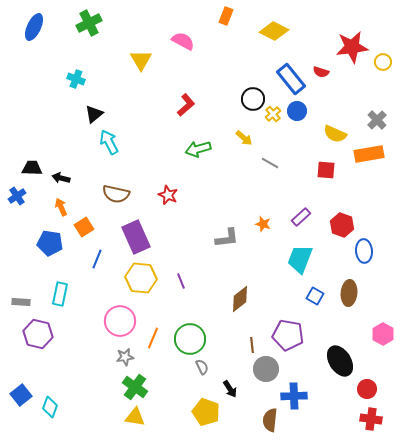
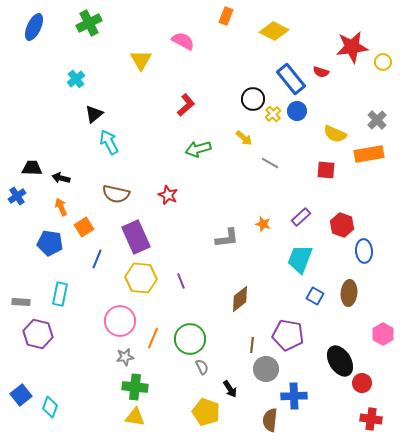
cyan cross at (76, 79): rotated 30 degrees clockwise
brown line at (252, 345): rotated 14 degrees clockwise
green cross at (135, 387): rotated 30 degrees counterclockwise
red circle at (367, 389): moved 5 px left, 6 px up
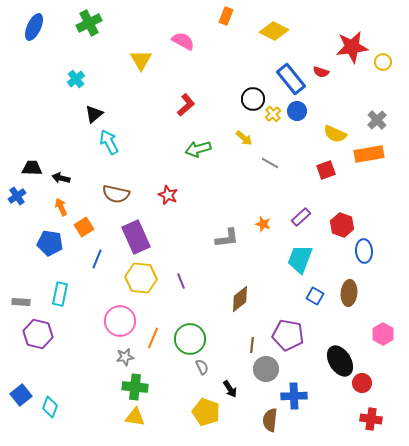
red square at (326, 170): rotated 24 degrees counterclockwise
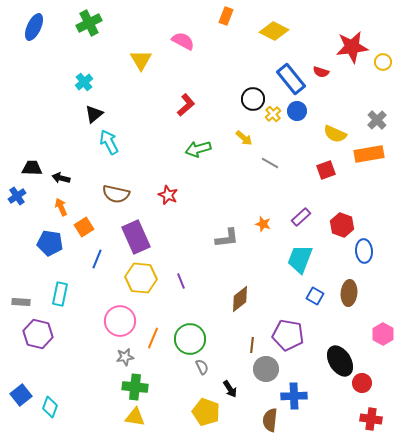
cyan cross at (76, 79): moved 8 px right, 3 px down
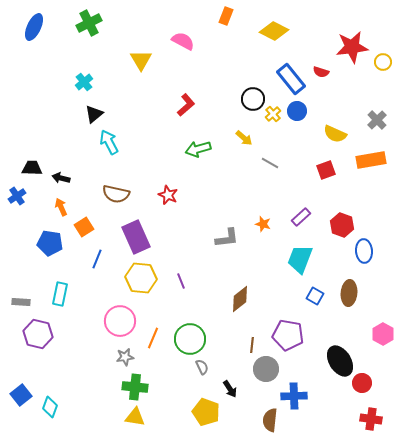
orange rectangle at (369, 154): moved 2 px right, 6 px down
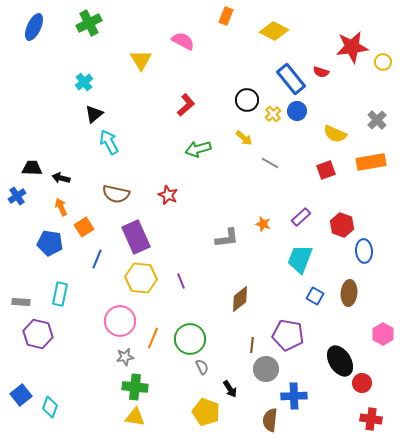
black circle at (253, 99): moved 6 px left, 1 px down
orange rectangle at (371, 160): moved 2 px down
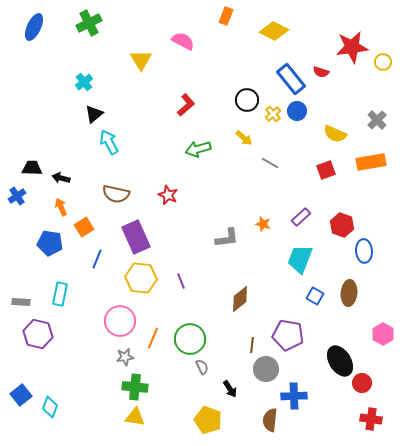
yellow pentagon at (206, 412): moved 2 px right, 8 px down
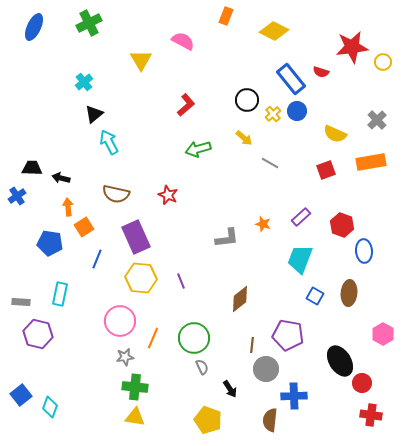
orange arrow at (61, 207): moved 7 px right; rotated 18 degrees clockwise
green circle at (190, 339): moved 4 px right, 1 px up
red cross at (371, 419): moved 4 px up
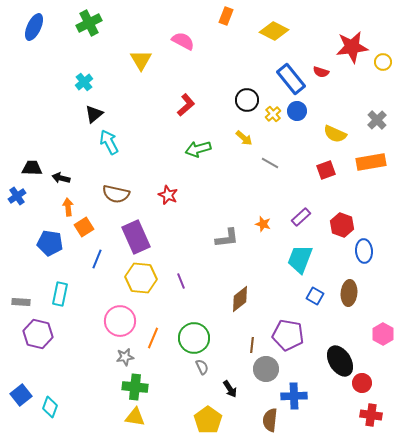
yellow pentagon at (208, 420): rotated 16 degrees clockwise
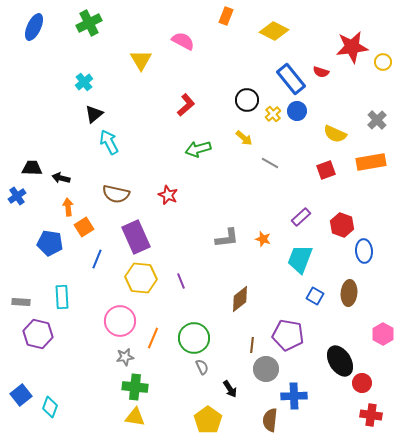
orange star at (263, 224): moved 15 px down
cyan rectangle at (60, 294): moved 2 px right, 3 px down; rotated 15 degrees counterclockwise
